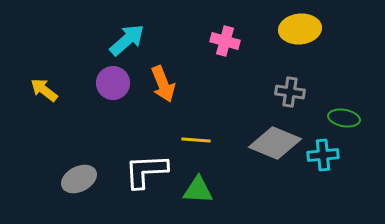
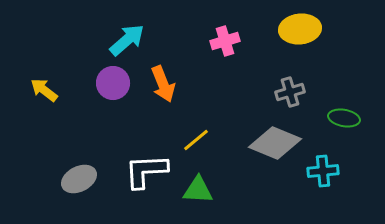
pink cross: rotated 32 degrees counterclockwise
gray cross: rotated 24 degrees counterclockwise
yellow line: rotated 44 degrees counterclockwise
cyan cross: moved 16 px down
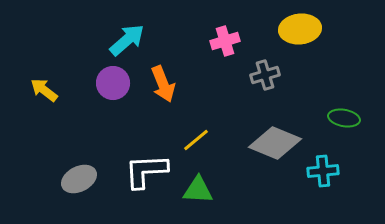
gray cross: moved 25 px left, 17 px up
